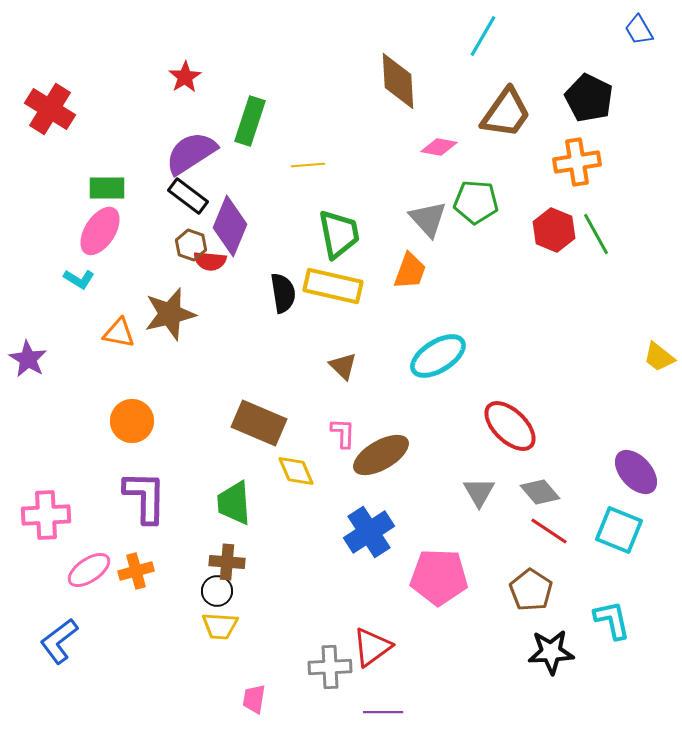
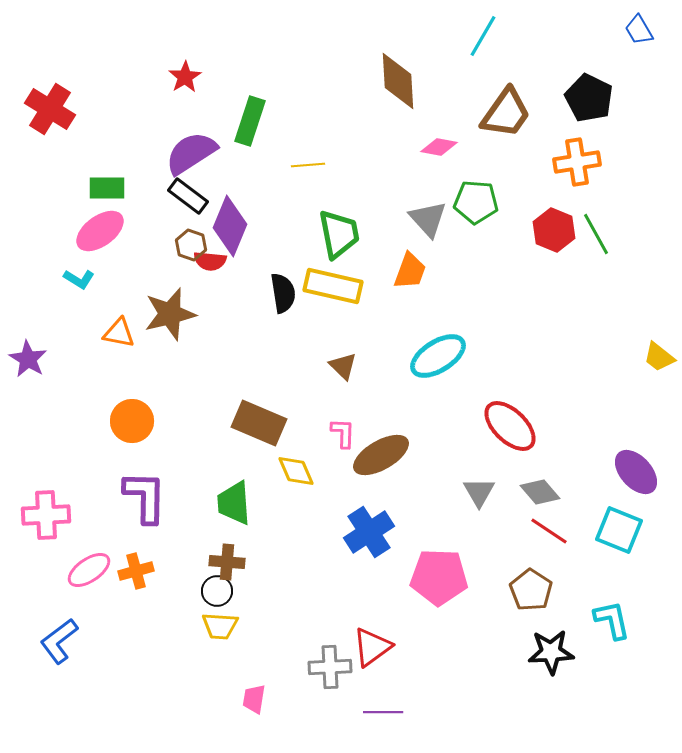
pink ellipse at (100, 231): rotated 21 degrees clockwise
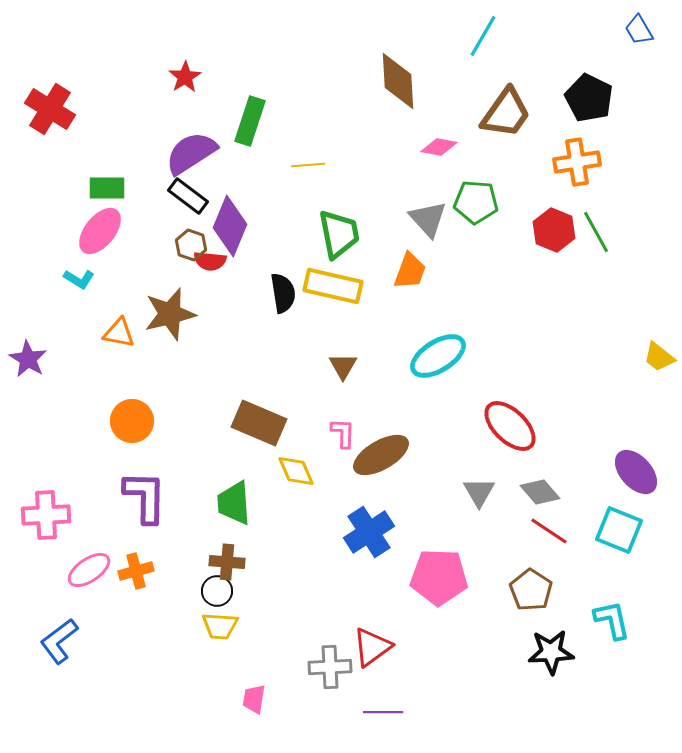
pink ellipse at (100, 231): rotated 15 degrees counterclockwise
green line at (596, 234): moved 2 px up
brown triangle at (343, 366): rotated 16 degrees clockwise
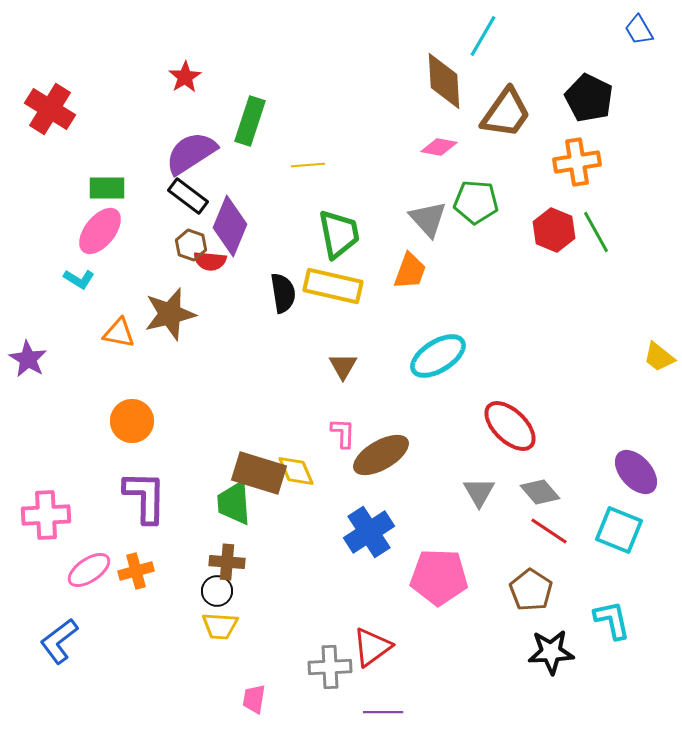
brown diamond at (398, 81): moved 46 px right
brown rectangle at (259, 423): moved 50 px down; rotated 6 degrees counterclockwise
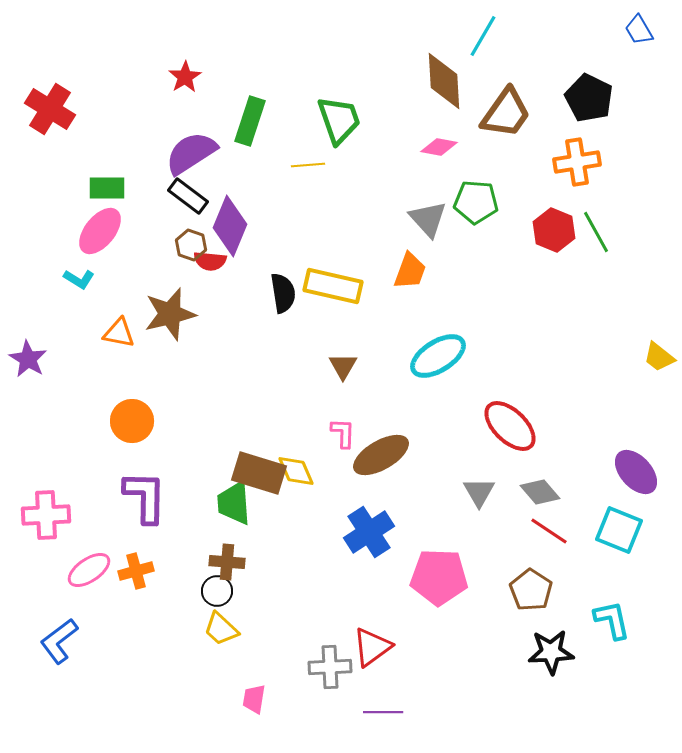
green trapezoid at (339, 234): moved 114 px up; rotated 8 degrees counterclockwise
yellow trapezoid at (220, 626): moved 1 px right, 3 px down; rotated 39 degrees clockwise
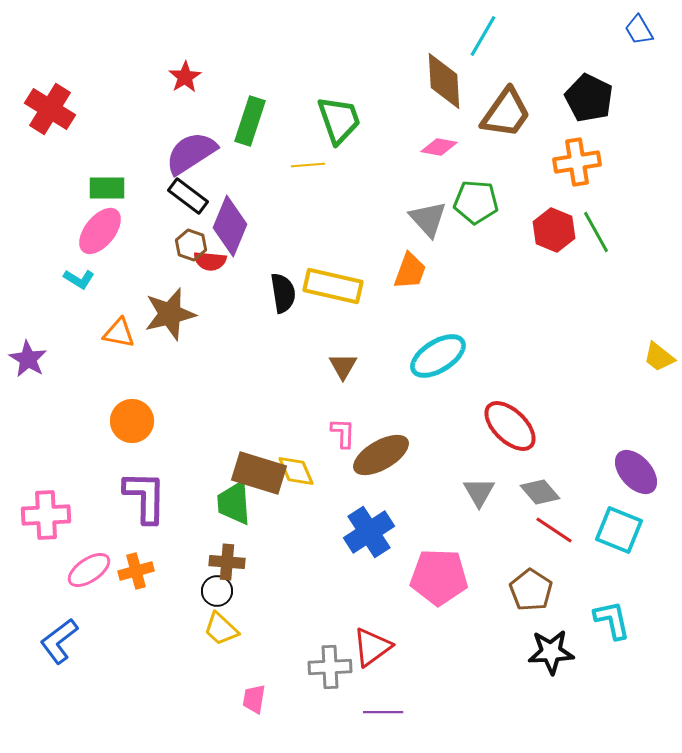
red line at (549, 531): moved 5 px right, 1 px up
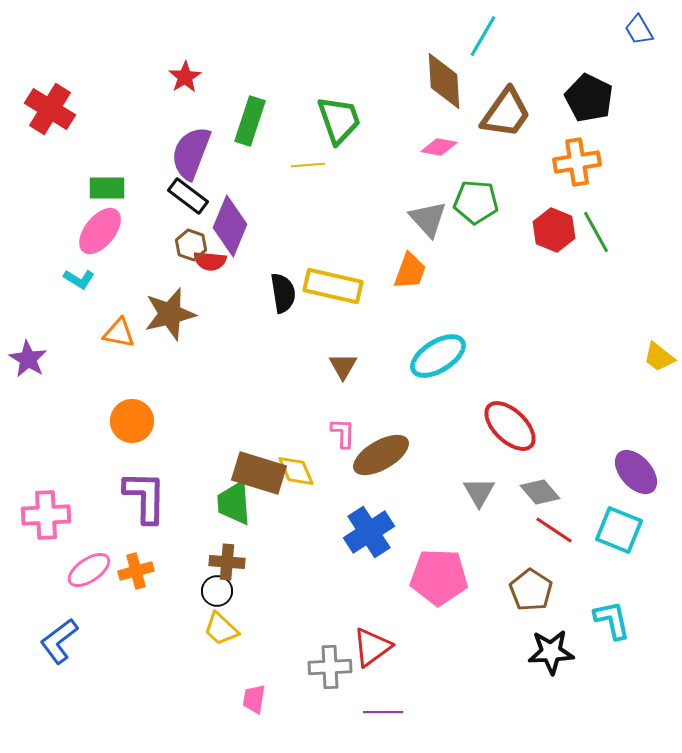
purple semicircle at (191, 153): rotated 36 degrees counterclockwise
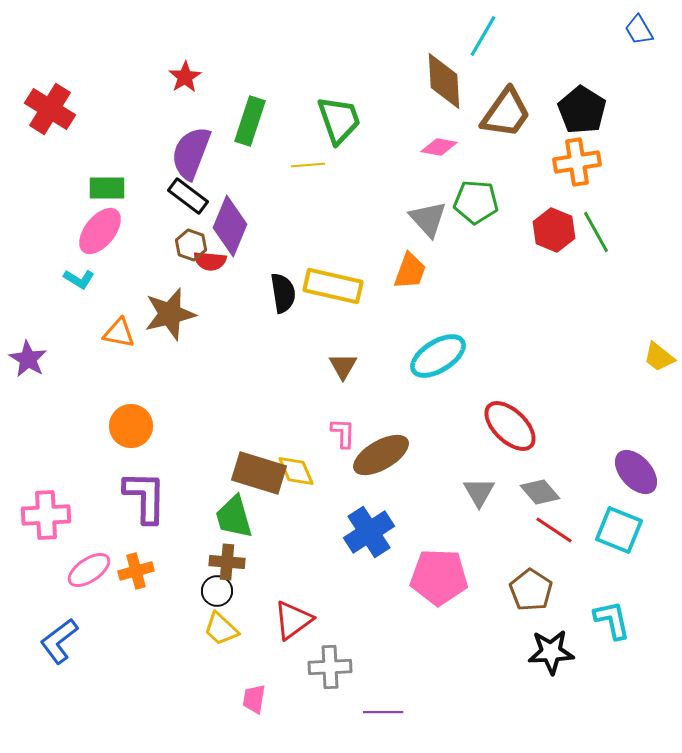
black pentagon at (589, 98): moved 7 px left, 12 px down; rotated 6 degrees clockwise
orange circle at (132, 421): moved 1 px left, 5 px down
green trapezoid at (234, 503): moved 14 px down; rotated 12 degrees counterclockwise
red triangle at (372, 647): moved 79 px left, 27 px up
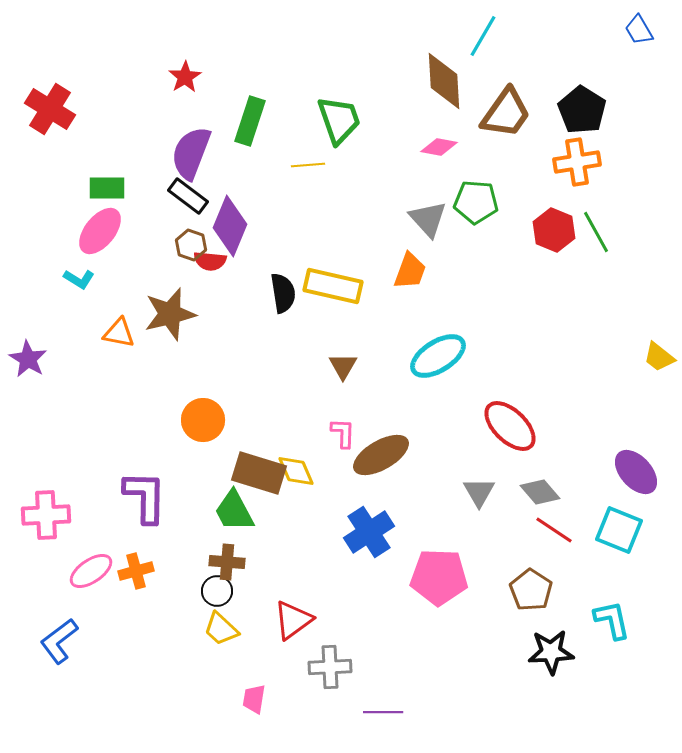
orange circle at (131, 426): moved 72 px right, 6 px up
green trapezoid at (234, 517): moved 6 px up; rotated 12 degrees counterclockwise
pink ellipse at (89, 570): moved 2 px right, 1 px down
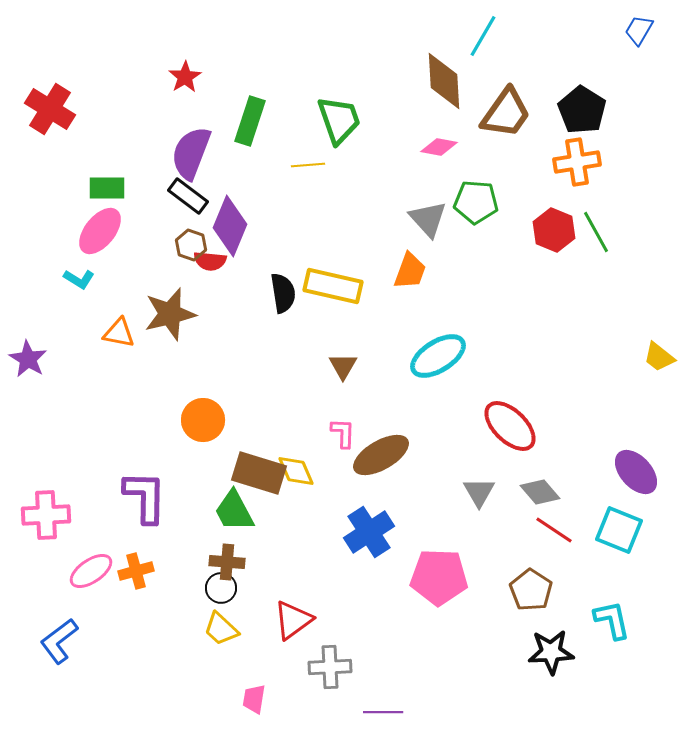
blue trapezoid at (639, 30): rotated 60 degrees clockwise
black circle at (217, 591): moved 4 px right, 3 px up
